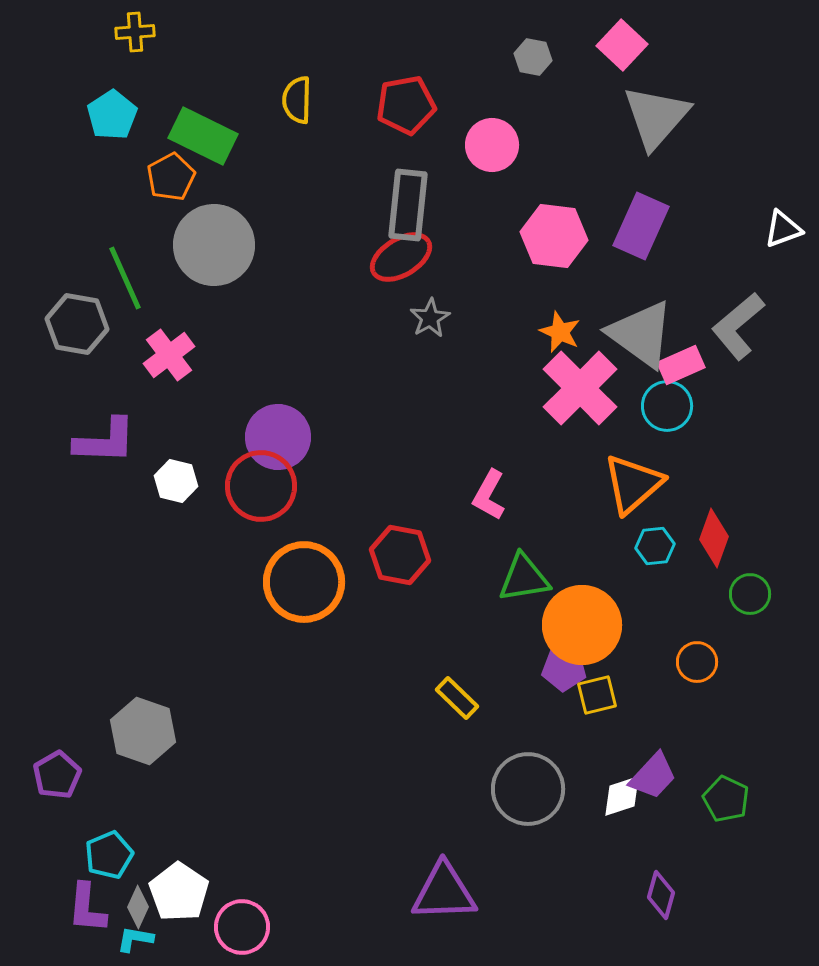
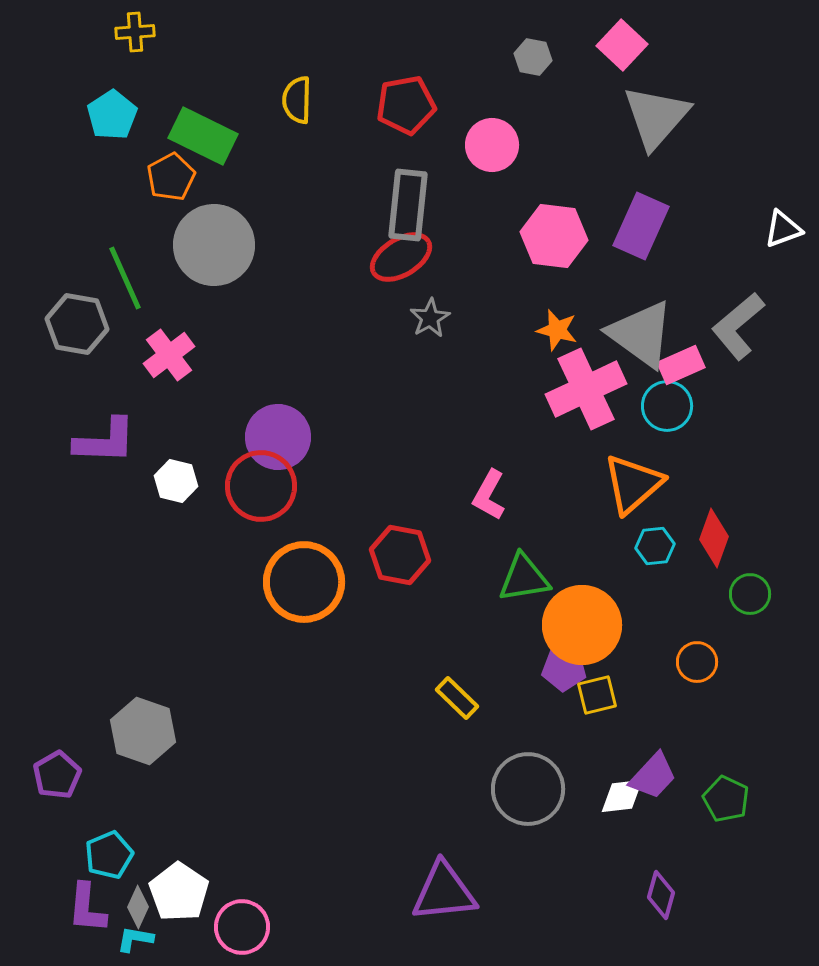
orange star at (560, 332): moved 3 px left, 2 px up; rotated 9 degrees counterclockwise
pink cross at (580, 388): moved 6 px right, 1 px down; rotated 20 degrees clockwise
white diamond at (622, 796): rotated 12 degrees clockwise
purple triangle at (444, 892): rotated 4 degrees counterclockwise
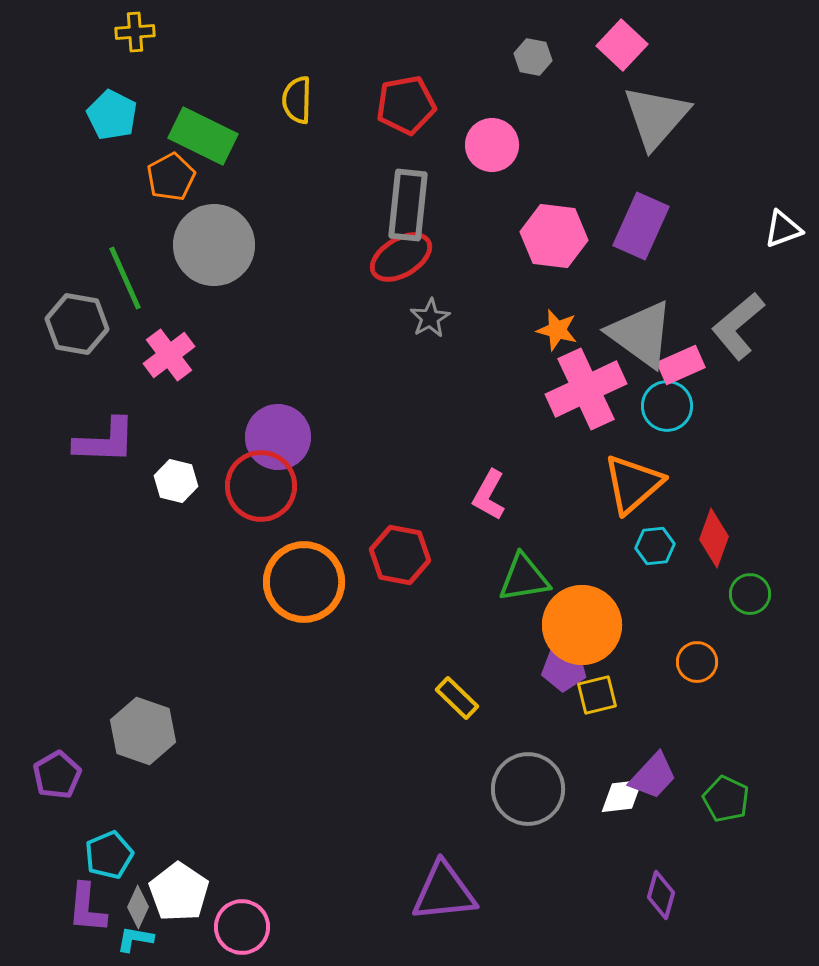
cyan pentagon at (112, 115): rotated 12 degrees counterclockwise
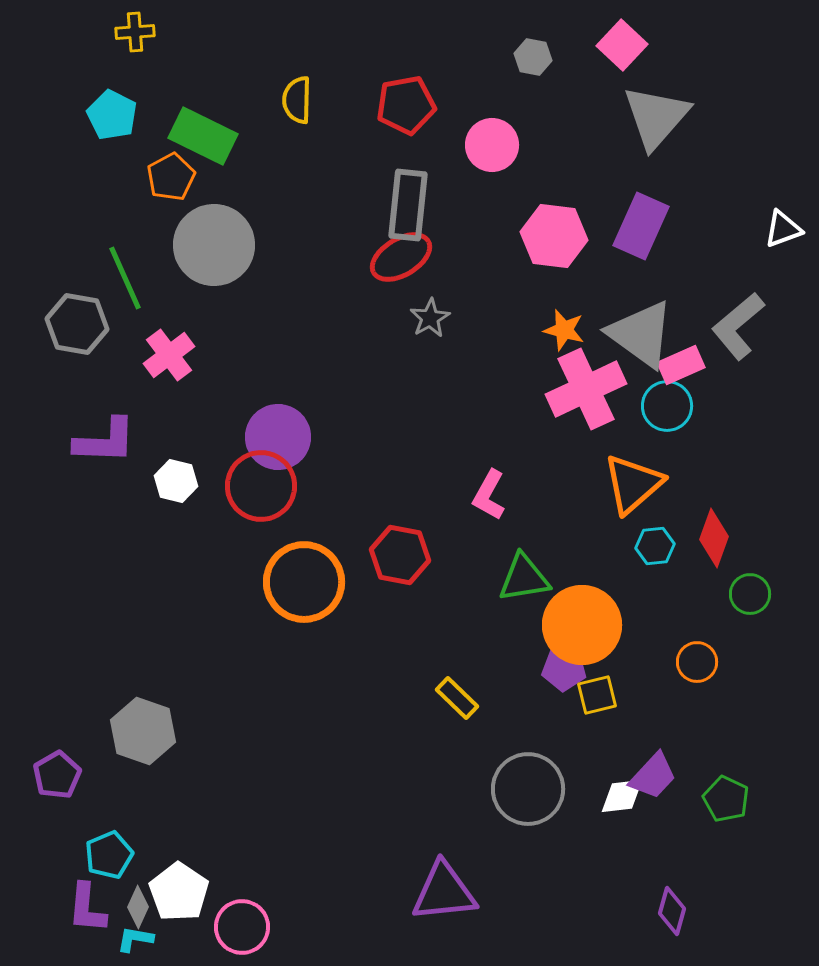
orange star at (557, 330): moved 7 px right
purple diamond at (661, 895): moved 11 px right, 16 px down
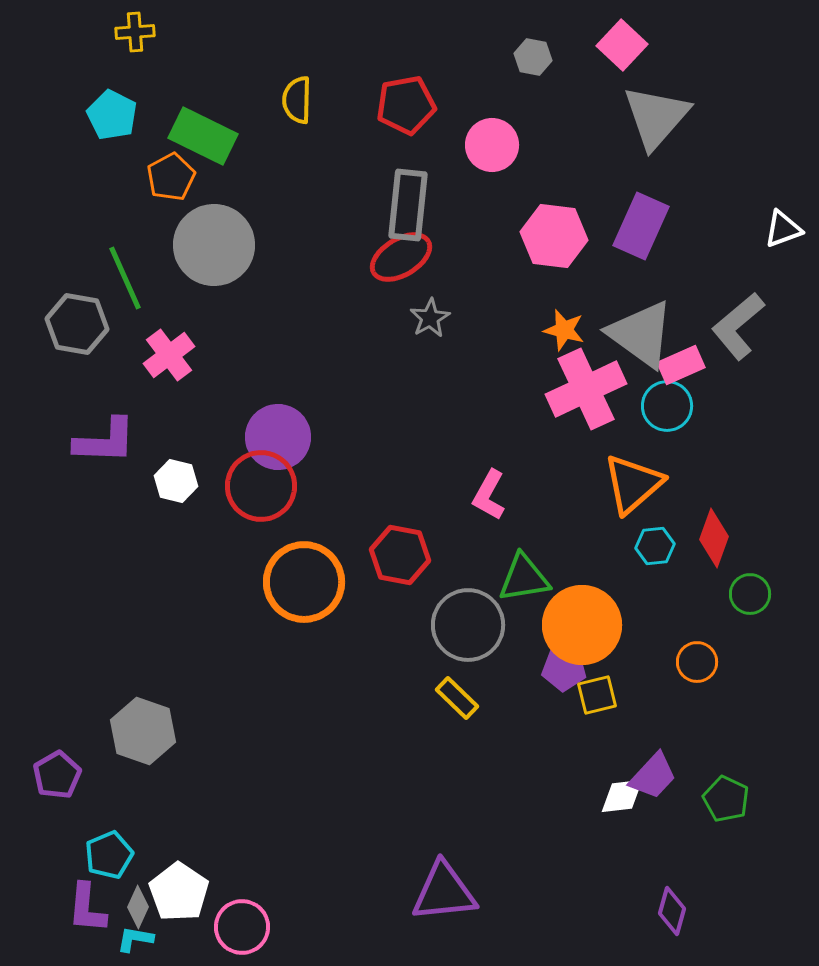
gray circle at (528, 789): moved 60 px left, 164 px up
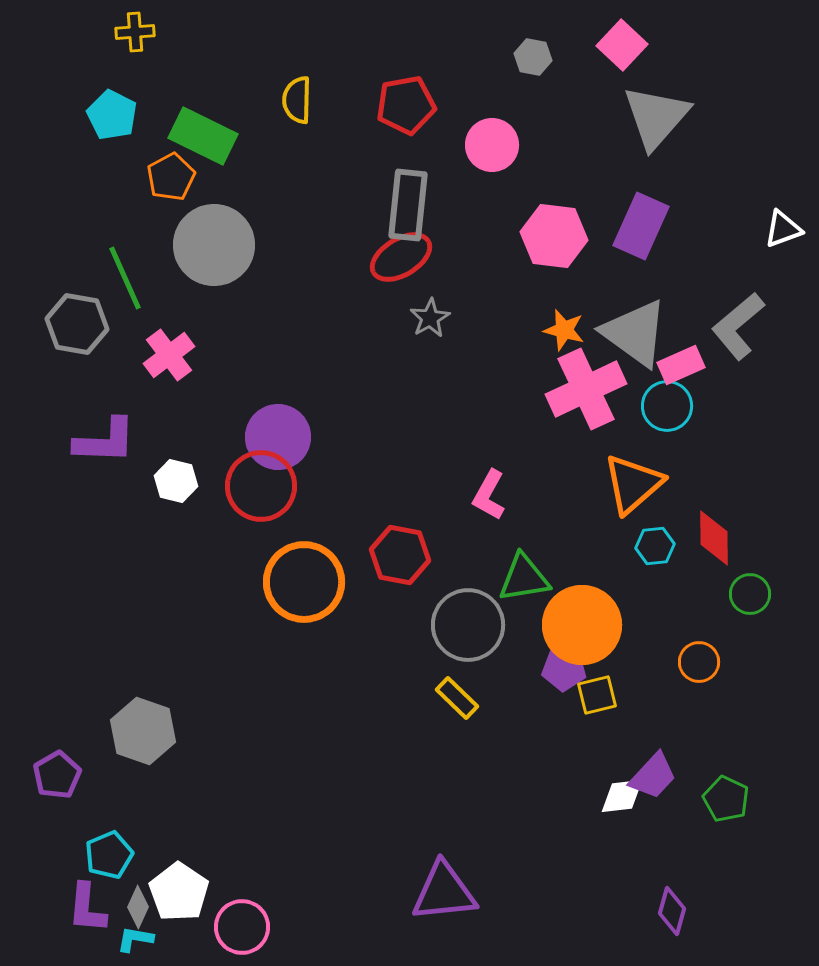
gray triangle at (641, 334): moved 6 px left, 1 px up
red diamond at (714, 538): rotated 20 degrees counterclockwise
orange circle at (697, 662): moved 2 px right
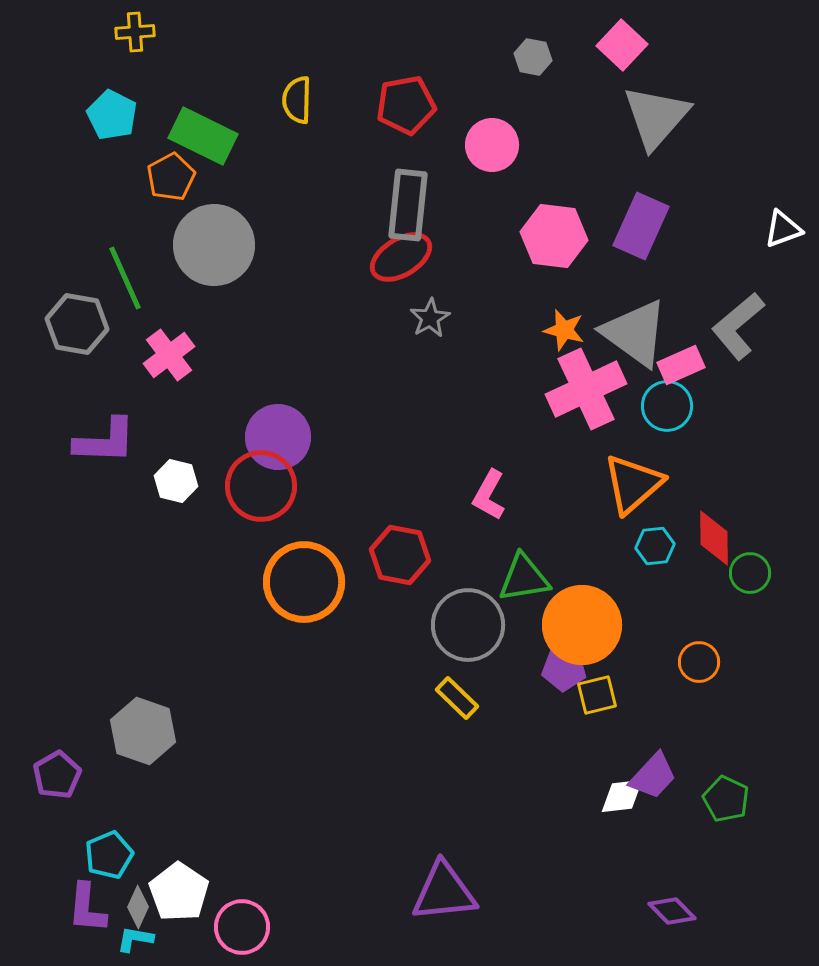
green circle at (750, 594): moved 21 px up
purple diamond at (672, 911): rotated 60 degrees counterclockwise
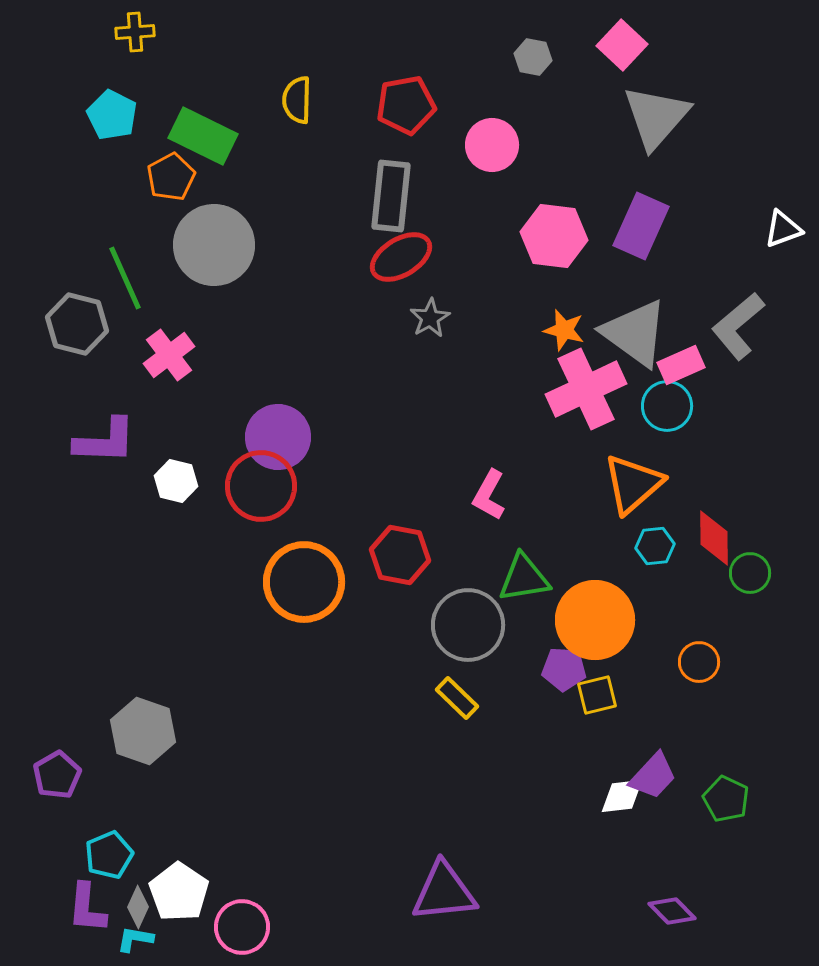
gray rectangle at (408, 205): moved 17 px left, 9 px up
gray hexagon at (77, 324): rotated 4 degrees clockwise
orange circle at (582, 625): moved 13 px right, 5 px up
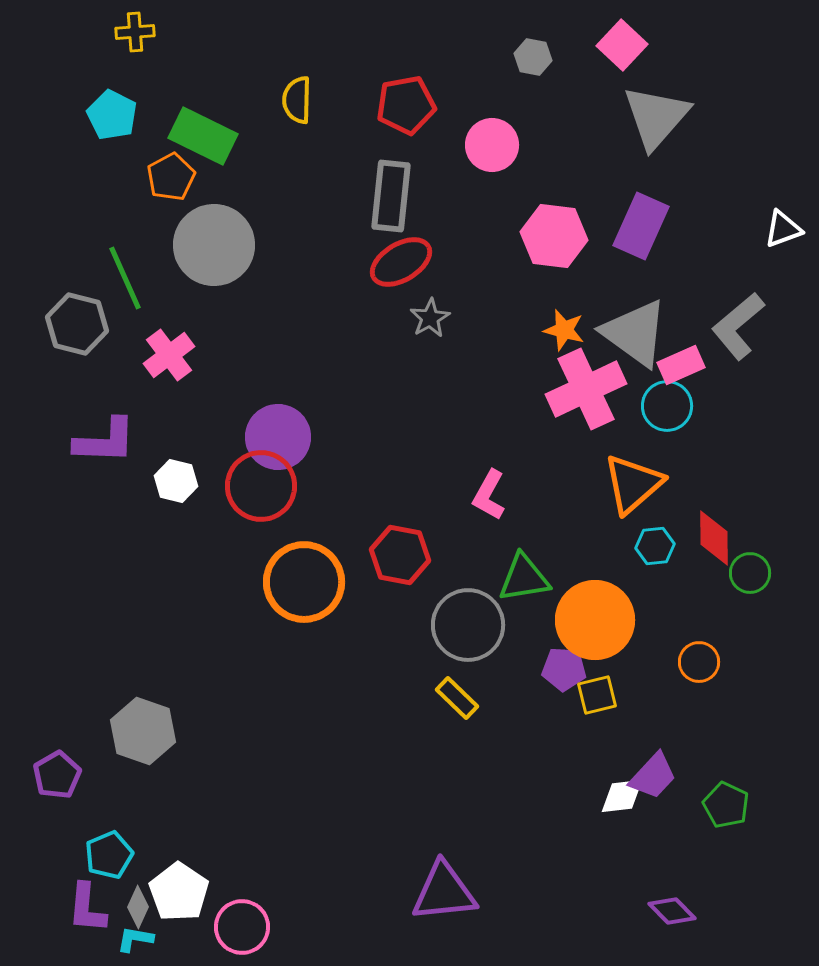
red ellipse at (401, 257): moved 5 px down
green pentagon at (726, 799): moved 6 px down
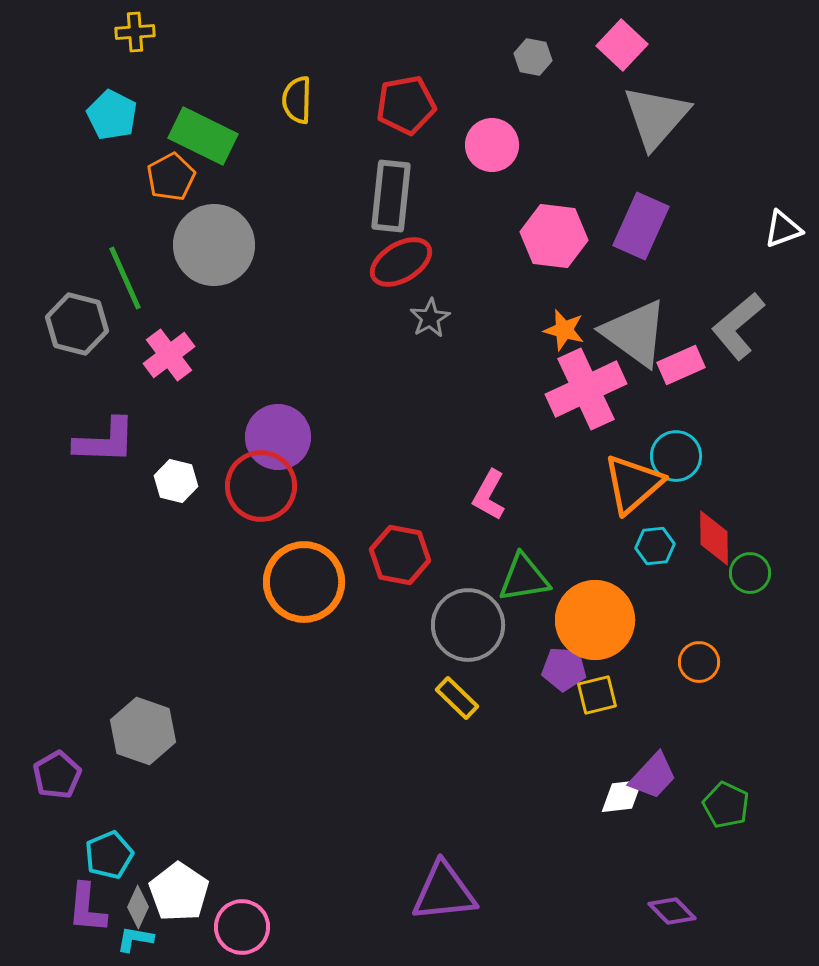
cyan circle at (667, 406): moved 9 px right, 50 px down
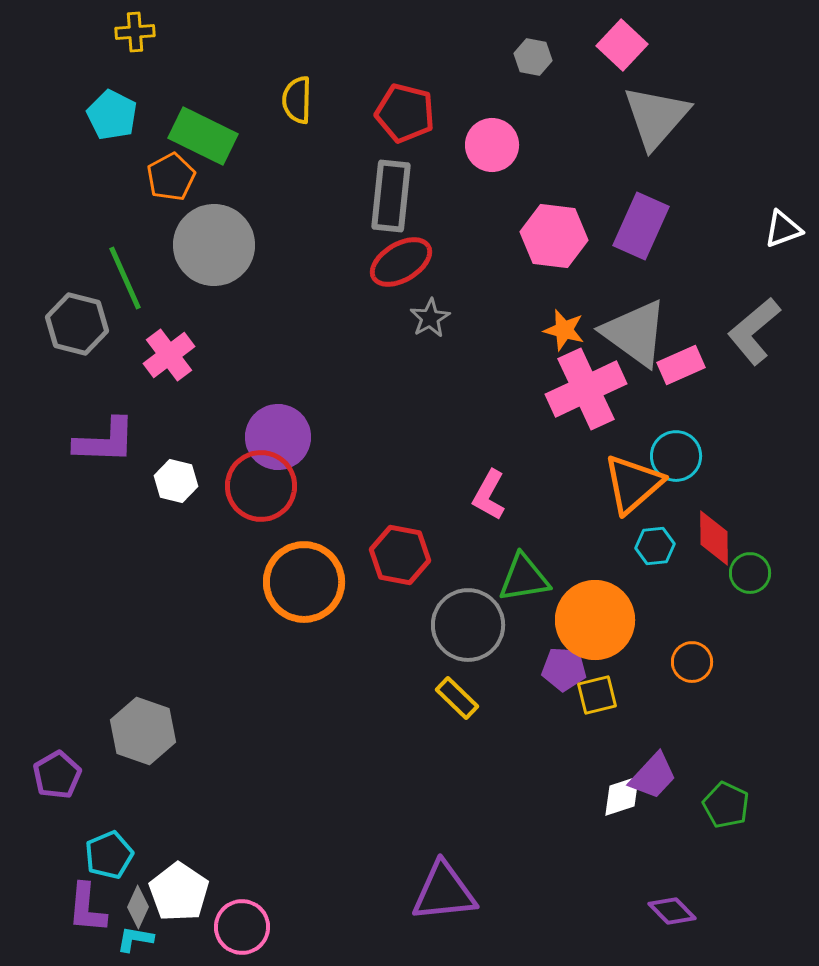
red pentagon at (406, 105): moved 1 px left, 8 px down; rotated 24 degrees clockwise
gray L-shape at (738, 326): moved 16 px right, 5 px down
orange circle at (699, 662): moved 7 px left
white diamond at (622, 796): rotated 12 degrees counterclockwise
